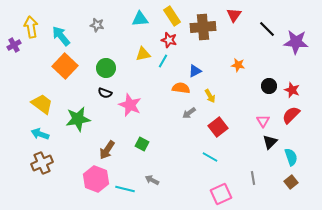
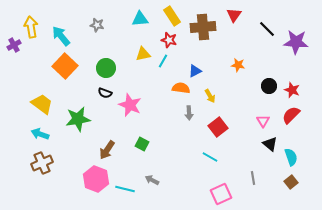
gray arrow at (189, 113): rotated 56 degrees counterclockwise
black triangle at (270, 142): moved 2 px down; rotated 35 degrees counterclockwise
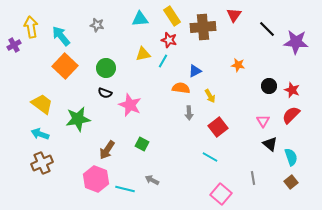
pink square at (221, 194): rotated 25 degrees counterclockwise
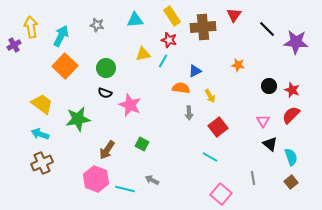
cyan triangle at (140, 19): moved 5 px left, 1 px down
cyan arrow at (61, 36): rotated 65 degrees clockwise
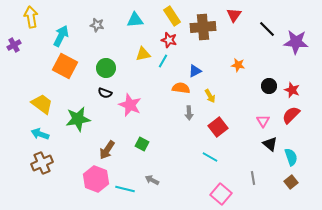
yellow arrow at (31, 27): moved 10 px up
orange square at (65, 66): rotated 15 degrees counterclockwise
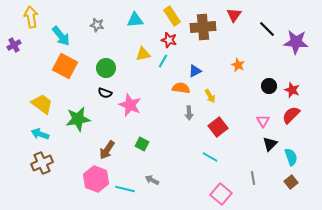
cyan arrow at (61, 36): rotated 115 degrees clockwise
orange star at (238, 65): rotated 16 degrees clockwise
black triangle at (270, 144): rotated 35 degrees clockwise
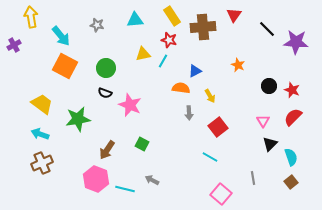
red semicircle at (291, 115): moved 2 px right, 2 px down
